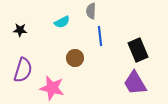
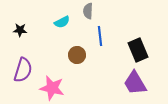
gray semicircle: moved 3 px left
brown circle: moved 2 px right, 3 px up
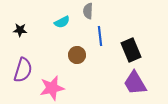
black rectangle: moved 7 px left
pink star: rotated 25 degrees counterclockwise
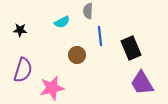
black rectangle: moved 2 px up
purple trapezoid: moved 7 px right
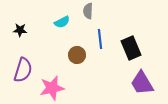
blue line: moved 3 px down
